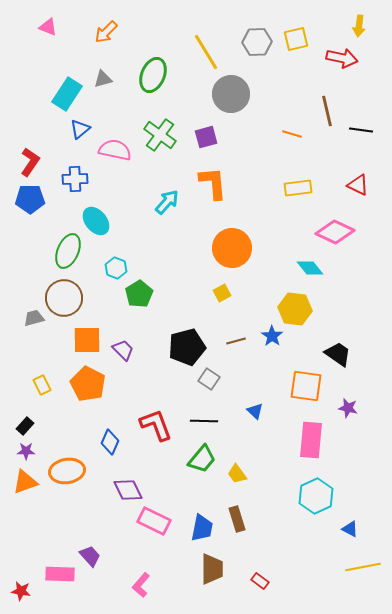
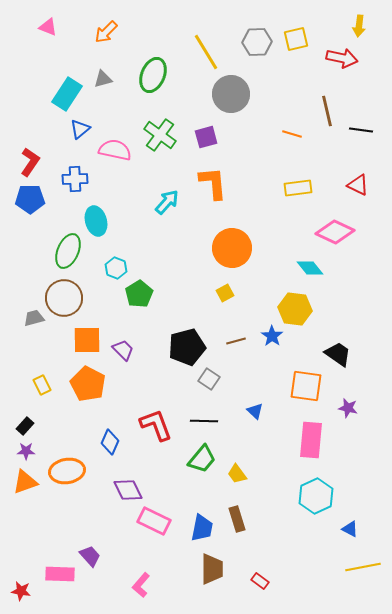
cyan ellipse at (96, 221): rotated 24 degrees clockwise
yellow square at (222, 293): moved 3 px right
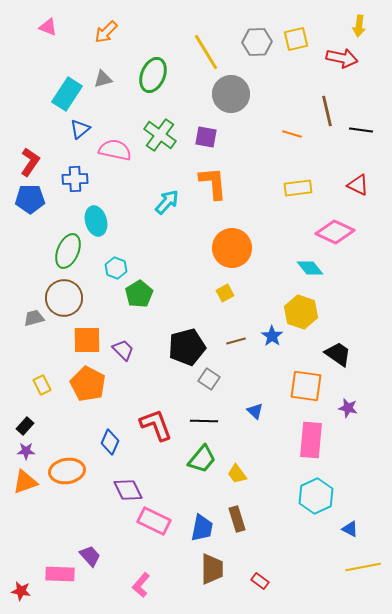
purple square at (206, 137): rotated 25 degrees clockwise
yellow hexagon at (295, 309): moved 6 px right, 3 px down; rotated 12 degrees clockwise
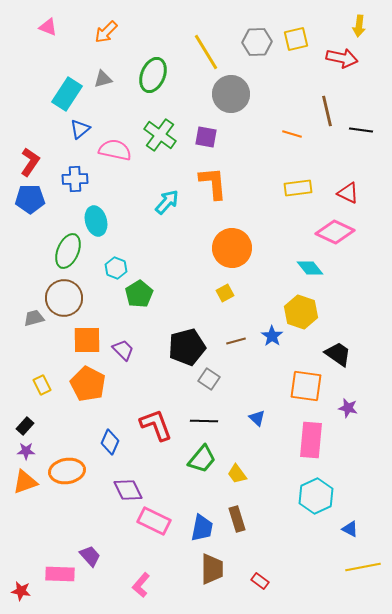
red triangle at (358, 185): moved 10 px left, 8 px down
blue triangle at (255, 411): moved 2 px right, 7 px down
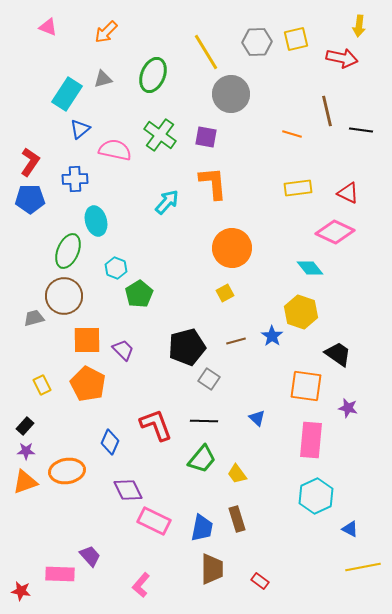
brown circle at (64, 298): moved 2 px up
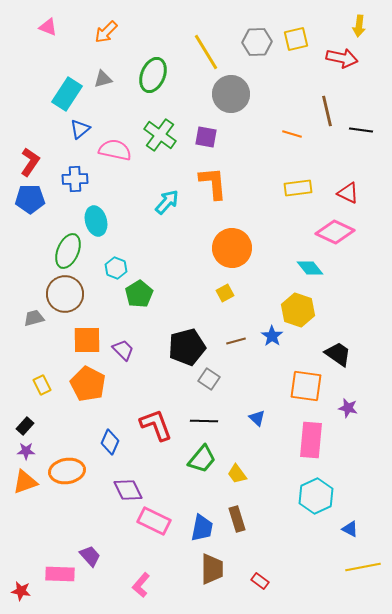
brown circle at (64, 296): moved 1 px right, 2 px up
yellow hexagon at (301, 312): moved 3 px left, 2 px up
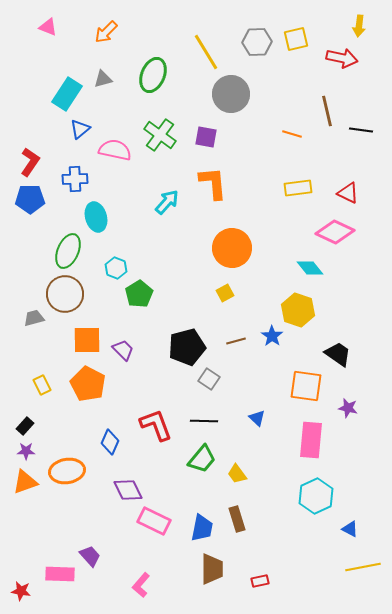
cyan ellipse at (96, 221): moved 4 px up
red rectangle at (260, 581): rotated 48 degrees counterclockwise
